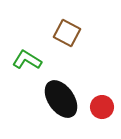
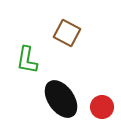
green L-shape: rotated 112 degrees counterclockwise
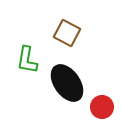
black ellipse: moved 6 px right, 16 px up
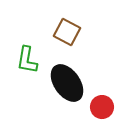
brown square: moved 1 px up
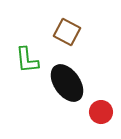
green L-shape: rotated 16 degrees counterclockwise
red circle: moved 1 px left, 5 px down
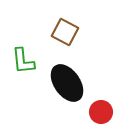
brown square: moved 2 px left
green L-shape: moved 4 px left, 1 px down
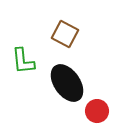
brown square: moved 2 px down
red circle: moved 4 px left, 1 px up
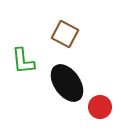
red circle: moved 3 px right, 4 px up
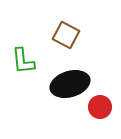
brown square: moved 1 px right, 1 px down
black ellipse: moved 3 px right, 1 px down; rotated 72 degrees counterclockwise
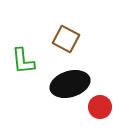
brown square: moved 4 px down
